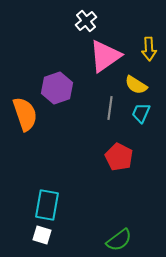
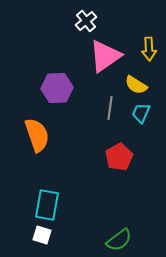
purple hexagon: rotated 16 degrees clockwise
orange semicircle: moved 12 px right, 21 px down
red pentagon: rotated 16 degrees clockwise
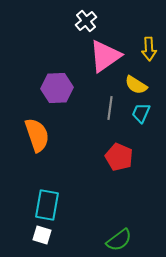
red pentagon: rotated 20 degrees counterclockwise
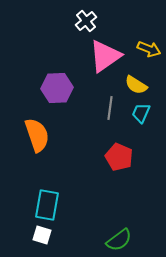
yellow arrow: rotated 65 degrees counterclockwise
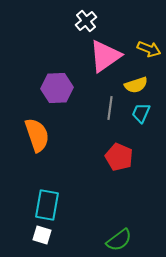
yellow semicircle: rotated 50 degrees counterclockwise
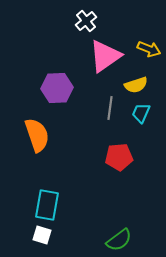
red pentagon: rotated 28 degrees counterclockwise
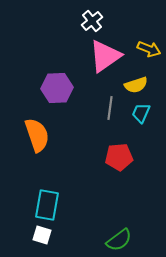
white cross: moved 6 px right
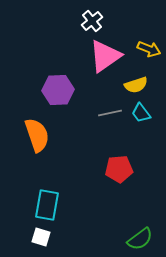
purple hexagon: moved 1 px right, 2 px down
gray line: moved 5 px down; rotated 70 degrees clockwise
cyan trapezoid: rotated 60 degrees counterclockwise
red pentagon: moved 12 px down
white square: moved 1 px left, 2 px down
green semicircle: moved 21 px right, 1 px up
